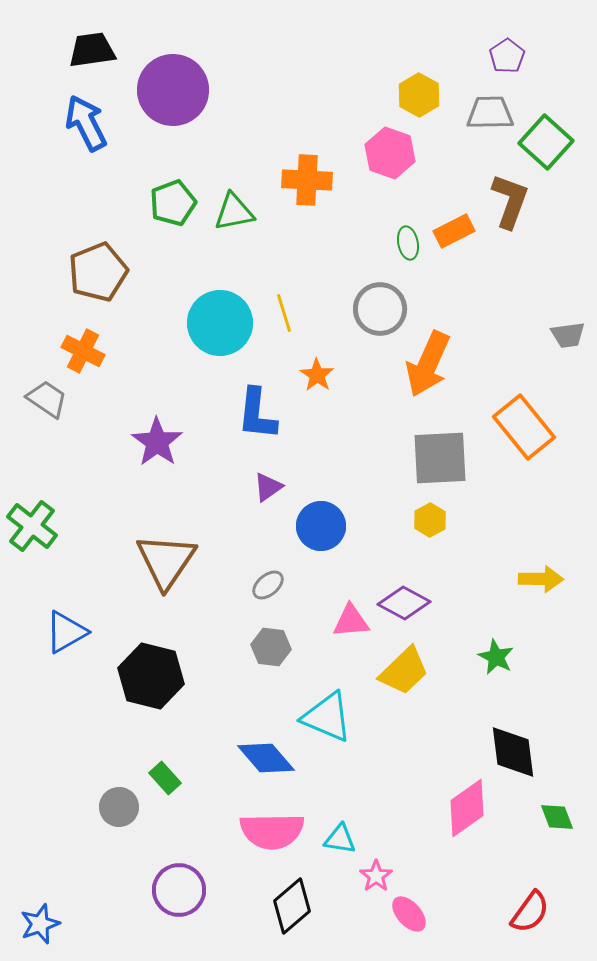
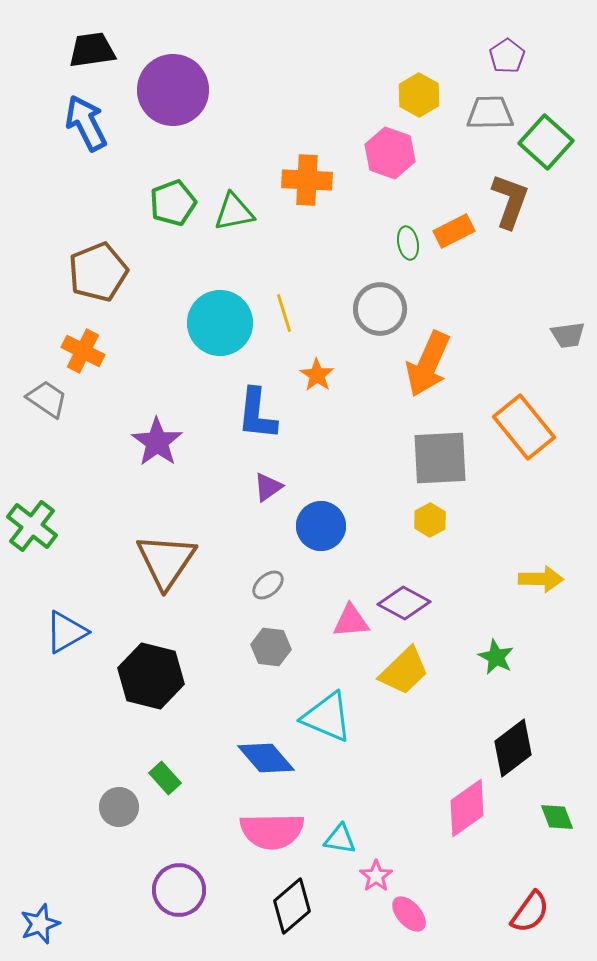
black diamond at (513, 752): moved 4 px up; rotated 60 degrees clockwise
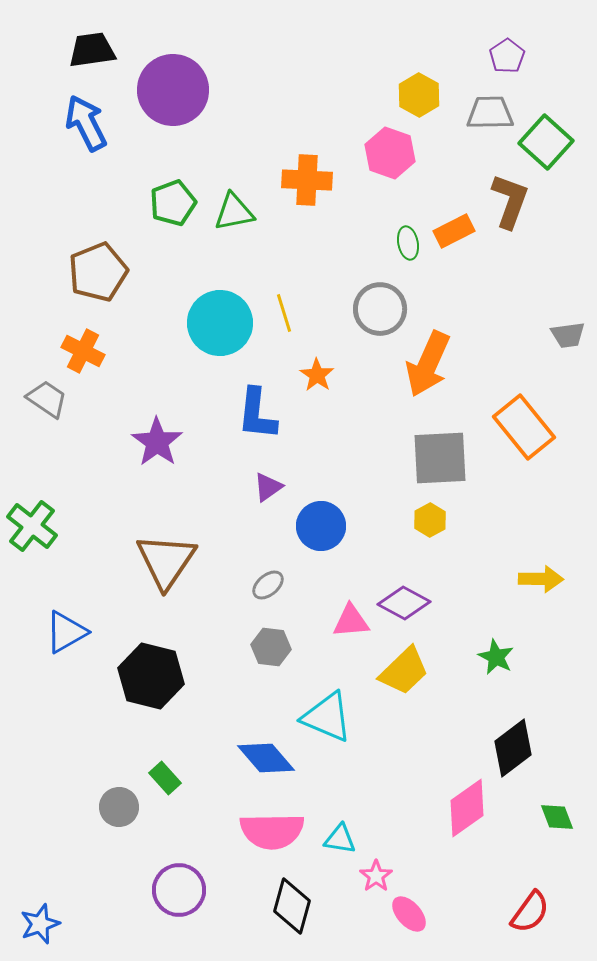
black diamond at (292, 906): rotated 34 degrees counterclockwise
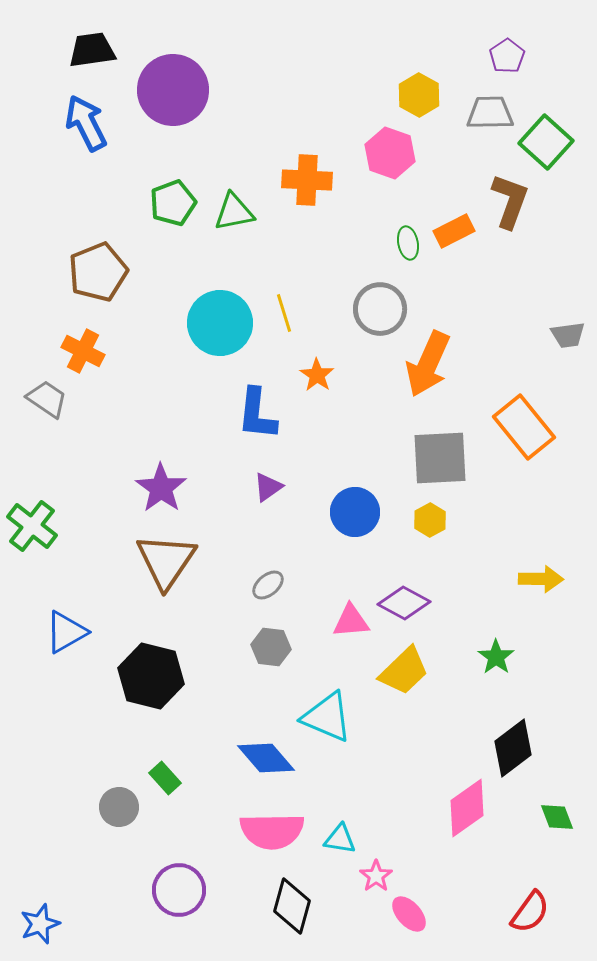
purple star at (157, 442): moved 4 px right, 46 px down
blue circle at (321, 526): moved 34 px right, 14 px up
green star at (496, 657): rotated 9 degrees clockwise
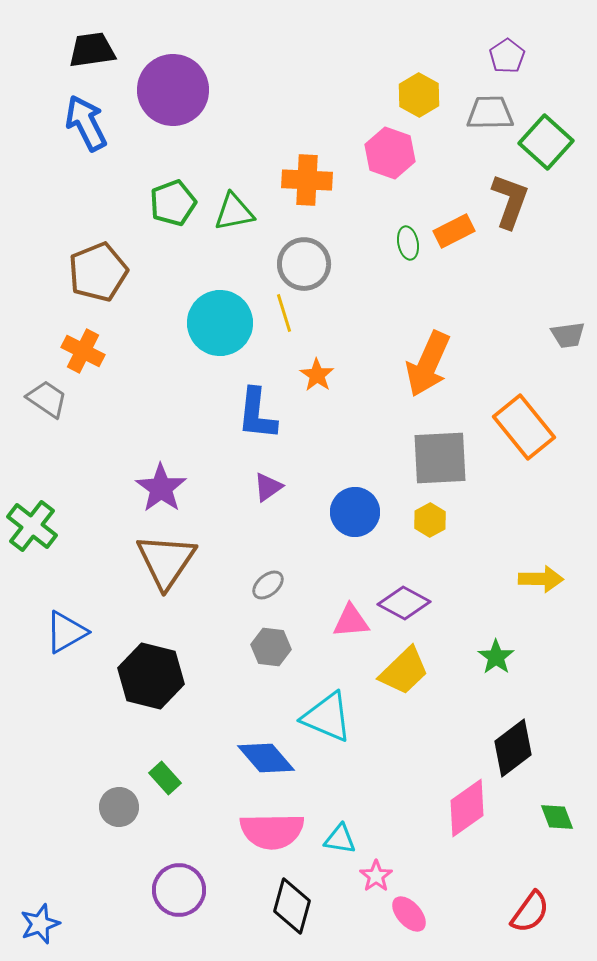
gray circle at (380, 309): moved 76 px left, 45 px up
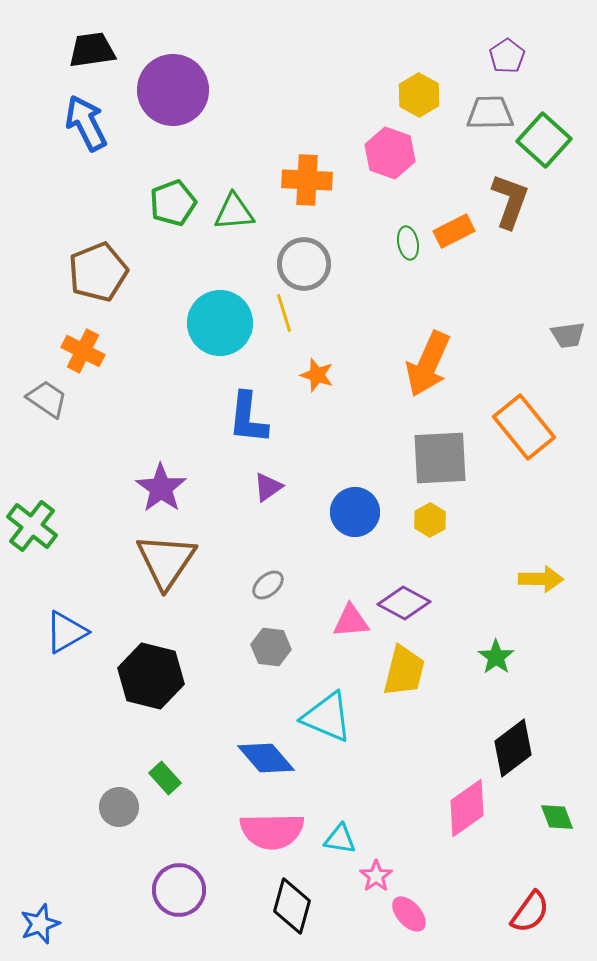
green square at (546, 142): moved 2 px left, 2 px up
green triangle at (234, 212): rotated 6 degrees clockwise
orange star at (317, 375): rotated 16 degrees counterclockwise
blue L-shape at (257, 414): moved 9 px left, 4 px down
yellow trapezoid at (404, 671): rotated 32 degrees counterclockwise
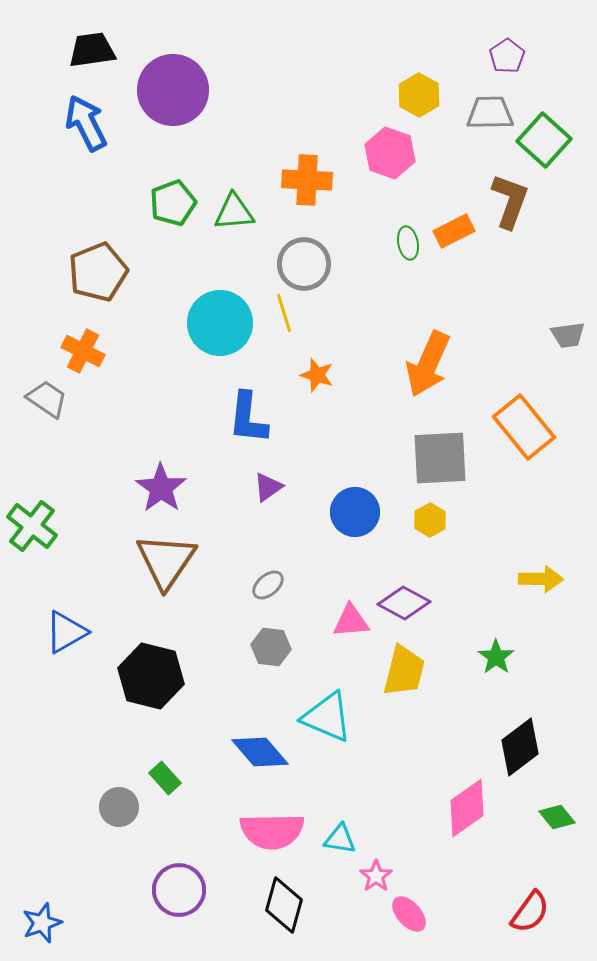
black diamond at (513, 748): moved 7 px right, 1 px up
blue diamond at (266, 758): moved 6 px left, 6 px up
green diamond at (557, 817): rotated 18 degrees counterclockwise
black diamond at (292, 906): moved 8 px left, 1 px up
blue star at (40, 924): moved 2 px right, 1 px up
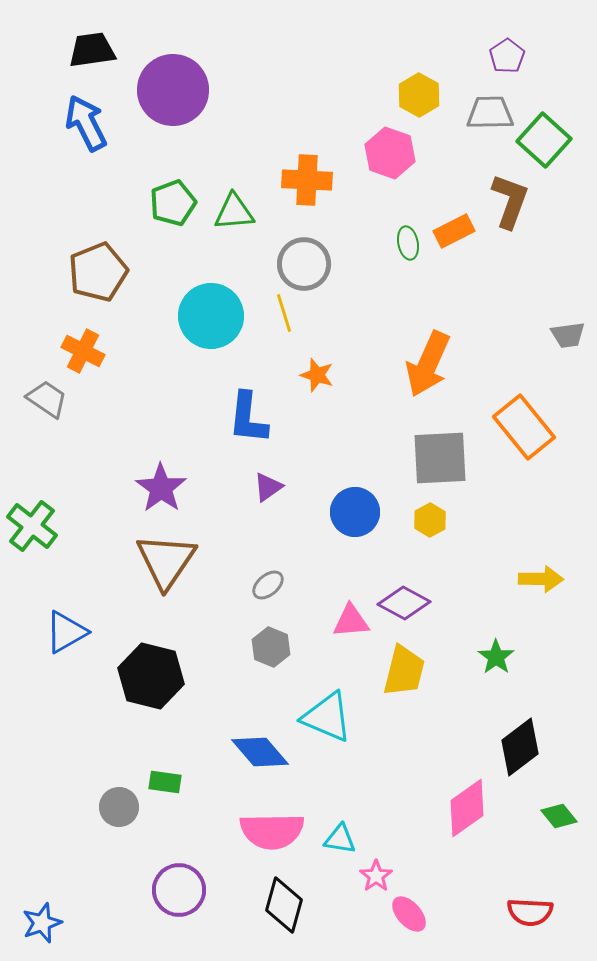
cyan circle at (220, 323): moved 9 px left, 7 px up
gray hexagon at (271, 647): rotated 15 degrees clockwise
green rectangle at (165, 778): moved 4 px down; rotated 40 degrees counterclockwise
green diamond at (557, 817): moved 2 px right, 1 px up
red semicircle at (530, 912): rotated 57 degrees clockwise
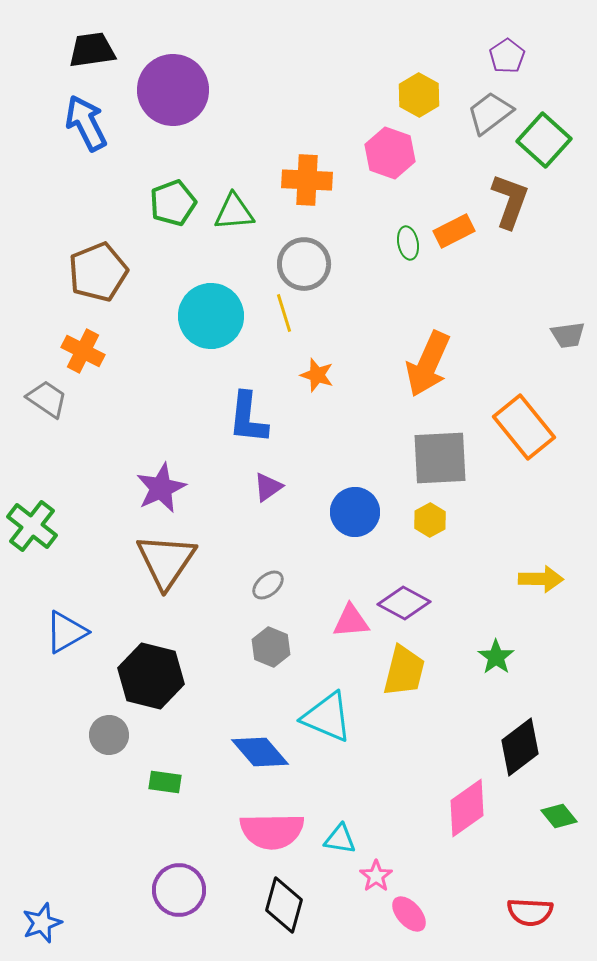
gray trapezoid at (490, 113): rotated 36 degrees counterclockwise
purple star at (161, 488): rotated 12 degrees clockwise
gray circle at (119, 807): moved 10 px left, 72 px up
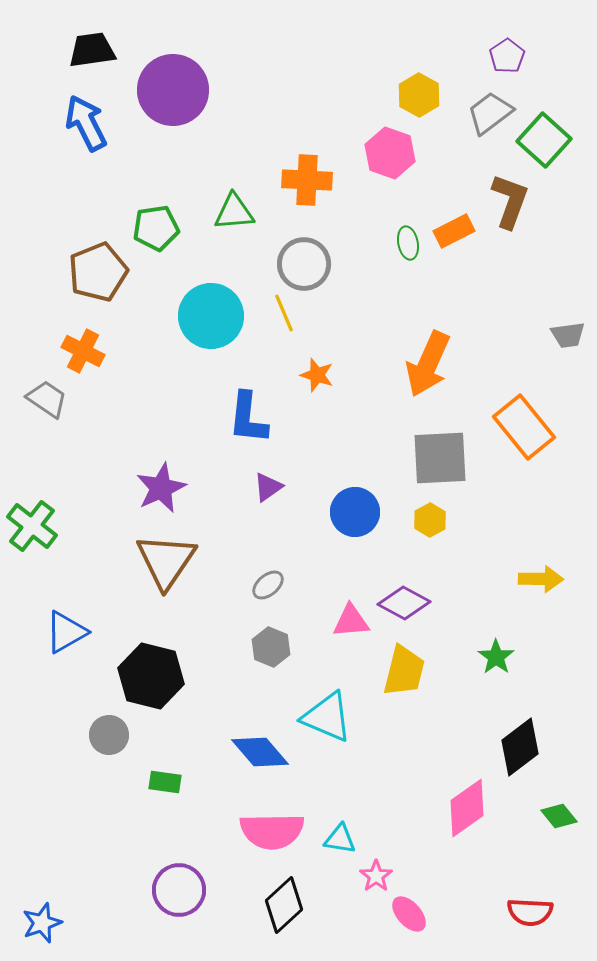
green pentagon at (173, 203): moved 17 px left, 25 px down; rotated 12 degrees clockwise
yellow line at (284, 313): rotated 6 degrees counterclockwise
black diamond at (284, 905): rotated 32 degrees clockwise
